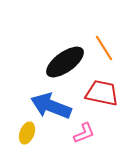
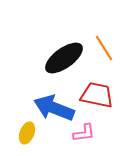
black ellipse: moved 1 px left, 4 px up
red trapezoid: moved 5 px left, 2 px down
blue arrow: moved 3 px right, 2 px down
pink L-shape: rotated 15 degrees clockwise
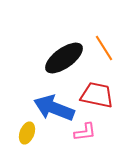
pink L-shape: moved 1 px right, 1 px up
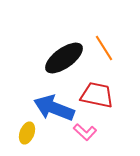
pink L-shape: rotated 50 degrees clockwise
